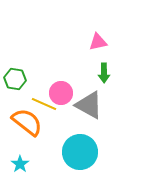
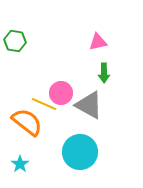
green hexagon: moved 38 px up
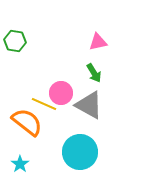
green arrow: moved 10 px left; rotated 30 degrees counterclockwise
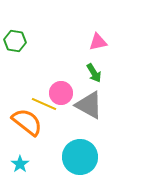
cyan circle: moved 5 px down
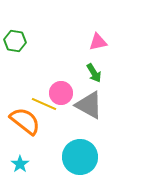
orange semicircle: moved 2 px left, 1 px up
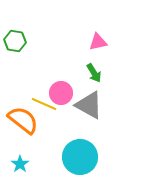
orange semicircle: moved 2 px left, 1 px up
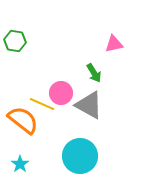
pink triangle: moved 16 px right, 2 px down
yellow line: moved 2 px left
cyan circle: moved 1 px up
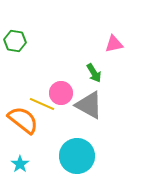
cyan circle: moved 3 px left
